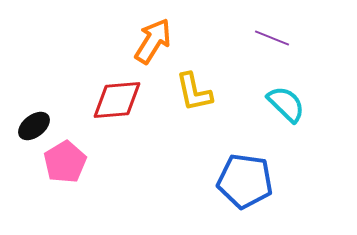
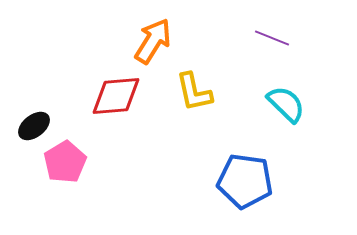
red diamond: moved 1 px left, 4 px up
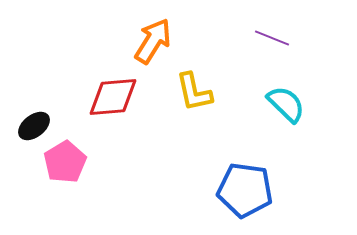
red diamond: moved 3 px left, 1 px down
blue pentagon: moved 9 px down
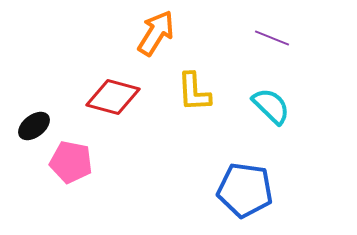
orange arrow: moved 3 px right, 8 px up
yellow L-shape: rotated 9 degrees clockwise
red diamond: rotated 20 degrees clockwise
cyan semicircle: moved 15 px left, 2 px down
pink pentagon: moved 6 px right; rotated 30 degrees counterclockwise
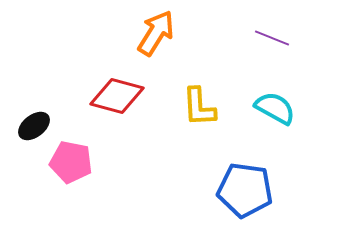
yellow L-shape: moved 5 px right, 15 px down
red diamond: moved 4 px right, 1 px up
cyan semicircle: moved 4 px right, 2 px down; rotated 15 degrees counterclockwise
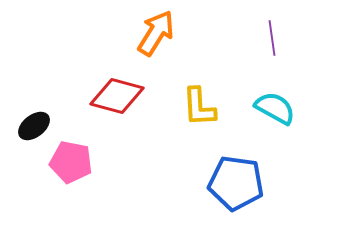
purple line: rotated 60 degrees clockwise
blue pentagon: moved 9 px left, 7 px up
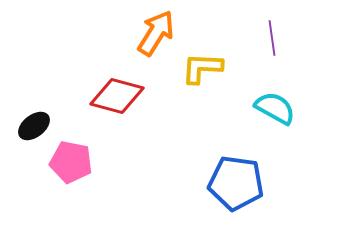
yellow L-shape: moved 3 px right, 39 px up; rotated 96 degrees clockwise
